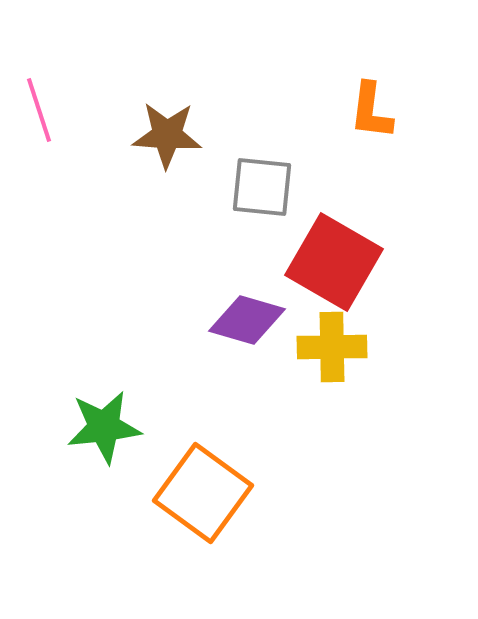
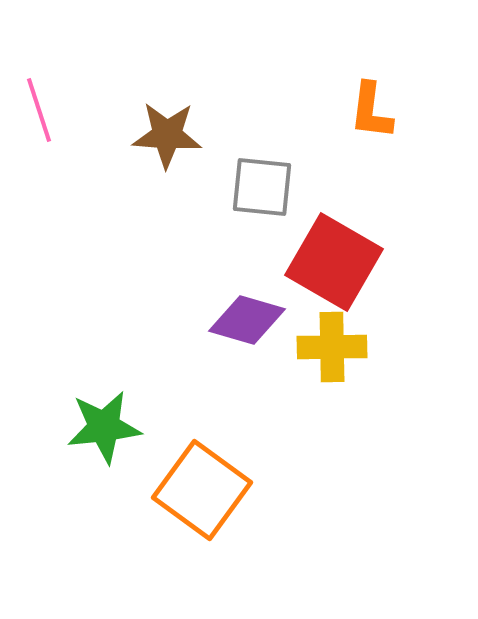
orange square: moved 1 px left, 3 px up
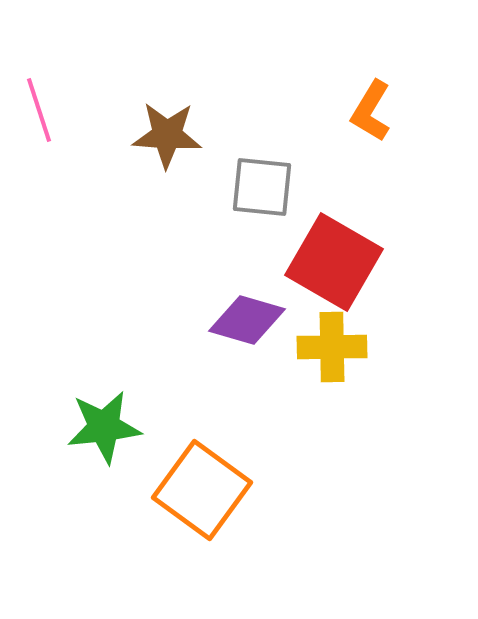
orange L-shape: rotated 24 degrees clockwise
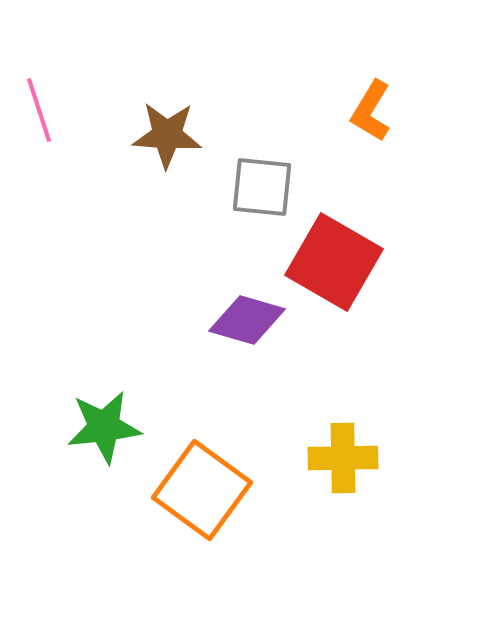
yellow cross: moved 11 px right, 111 px down
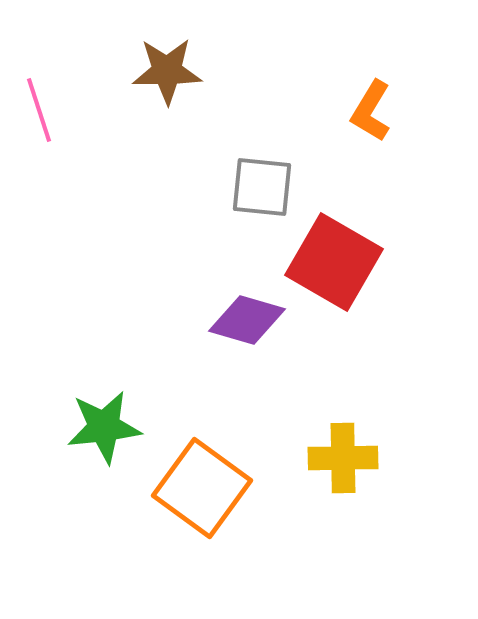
brown star: moved 64 px up; rotated 4 degrees counterclockwise
orange square: moved 2 px up
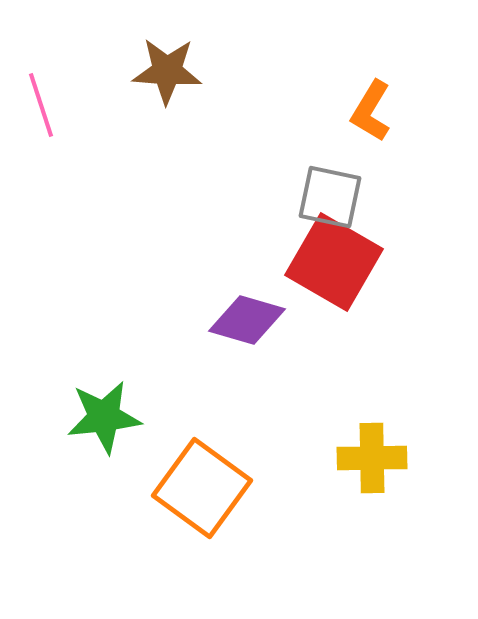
brown star: rotated 4 degrees clockwise
pink line: moved 2 px right, 5 px up
gray square: moved 68 px right, 10 px down; rotated 6 degrees clockwise
green star: moved 10 px up
yellow cross: moved 29 px right
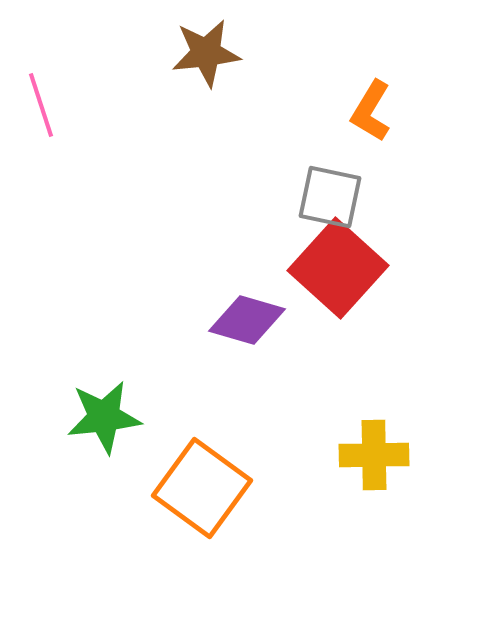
brown star: moved 39 px right, 18 px up; rotated 10 degrees counterclockwise
red square: moved 4 px right, 6 px down; rotated 12 degrees clockwise
yellow cross: moved 2 px right, 3 px up
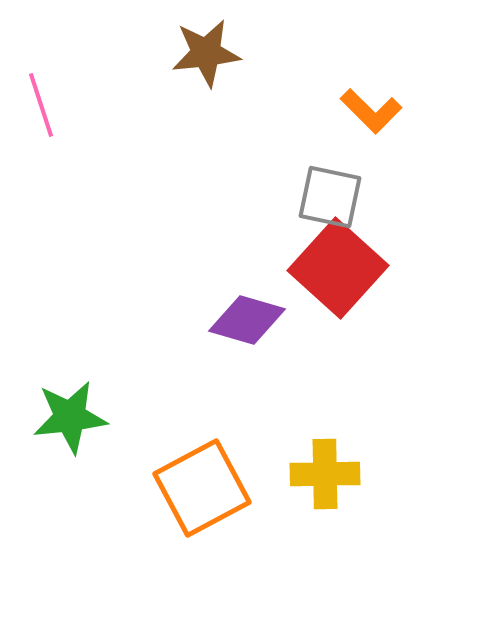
orange L-shape: rotated 76 degrees counterclockwise
green star: moved 34 px left
yellow cross: moved 49 px left, 19 px down
orange square: rotated 26 degrees clockwise
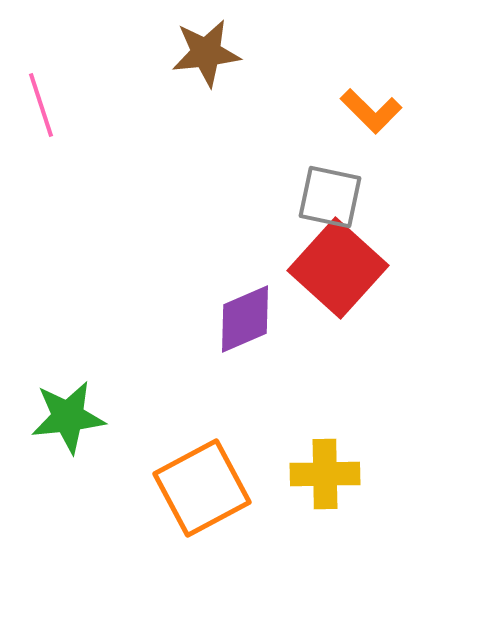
purple diamond: moved 2 px left, 1 px up; rotated 40 degrees counterclockwise
green star: moved 2 px left
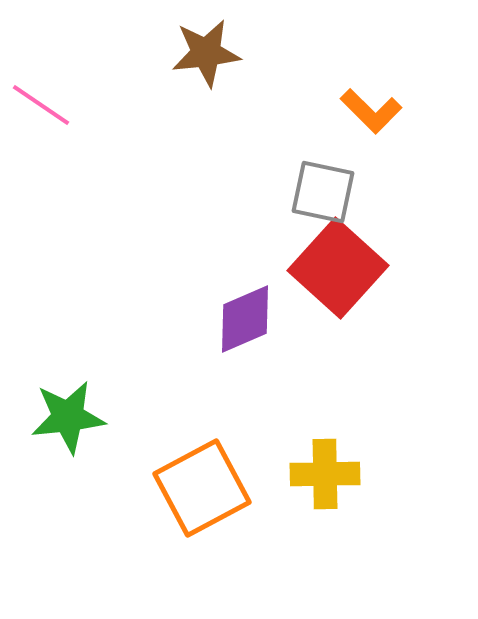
pink line: rotated 38 degrees counterclockwise
gray square: moved 7 px left, 5 px up
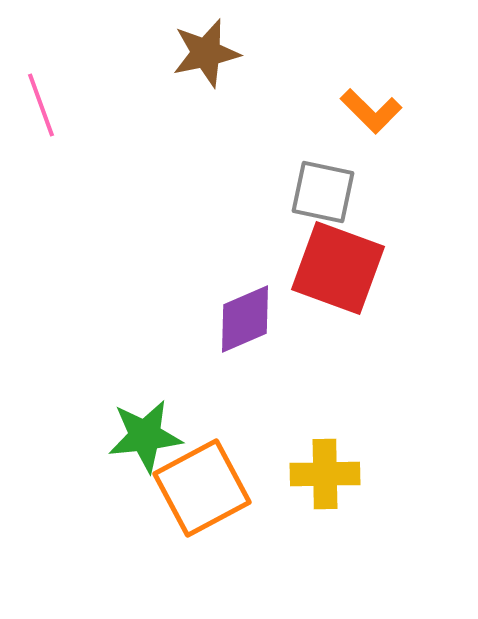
brown star: rotated 6 degrees counterclockwise
pink line: rotated 36 degrees clockwise
red square: rotated 22 degrees counterclockwise
green star: moved 77 px right, 19 px down
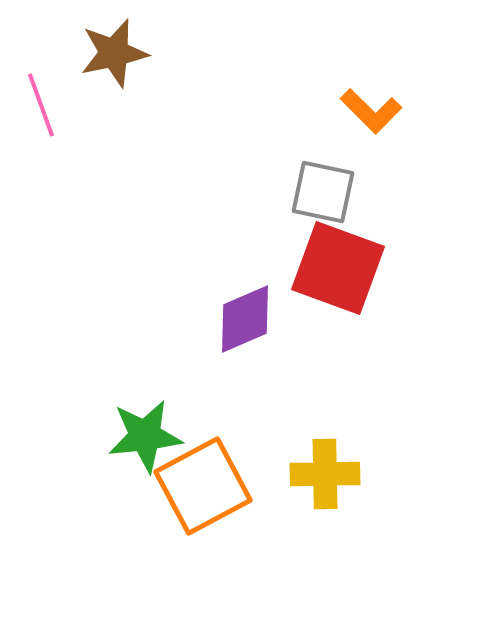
brown star: moved 92 px left
orange square: moved 1 px right, 2 px up
